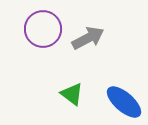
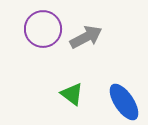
gray arrow: moved 2 px left, 1 px up
blue ellipse: rotated 15 degrees clockwise
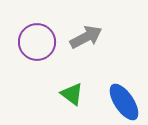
purple circle: moved 6 px left, 13 px down
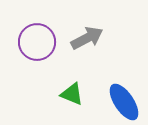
gray arrow: moved 1 px right, 1 px down
green triangle: rotated 15 degrees counterclockwise
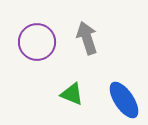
gray arrow: rotated 80 degrees counterclockwise
blue ellipse: moved 2 px up
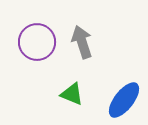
gray arrow: moved 5 px left, 4 px down
blue ellipse: rotated 72 degrees clockwise
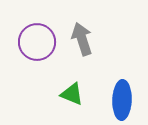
gray arrow: moved 3 px up
blue ellipse: moved 2 px left; rotated 36 degrees counterclockwise
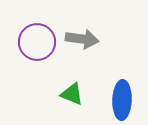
gray arrow: rotated 116 degrees clockwise
